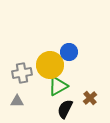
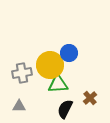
blue circle: moved 1 px down
green triangle: moved 2 px up; rotated 25 degrees clockwise
gray triangle: moved 2 px right, 5 px down
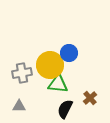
green triangle: rotated 10 degrees clockwise
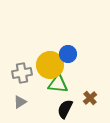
blue circle: moved 1 px left, 1 px down
gray triangle: moved 1 px right, 4 px up; rotated 32 degrees counterclockwise
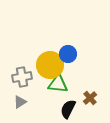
gray cross: moved 4 px down
black semicircle: moved 3 px right
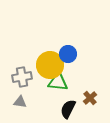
green triangle: moved 2 px up
gray triangle: rotated 40 degrees clockwise
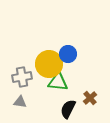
yellow circle: moved 1 px left, 1 px up
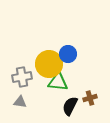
brown cross: rotated 24 degrees clockwise
black semicircle: moved 2 px right, 3 px up
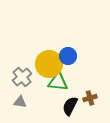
blue circle: moved 2 px down
gray cross: rotated 30 degrees counterclockwise
